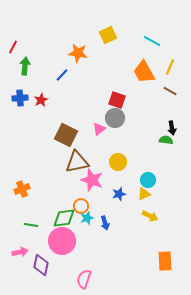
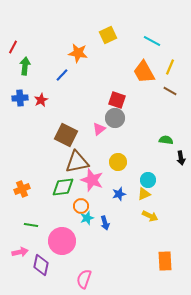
black arrow: moved 9 px right, 30 px down
green diamond: moved 1 px left, 31 px up
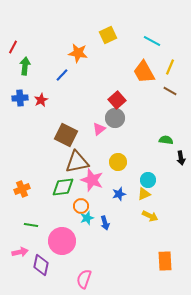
red square: rotated 30 degrees clockwise
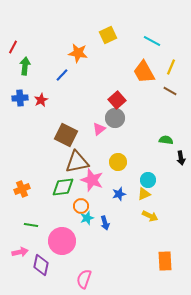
yellow line: moved 1 px right
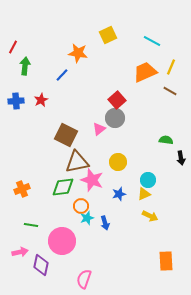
orange trapezoid: moved 1 px right; rotated 95 degrees clockwise
blue cross: moved 4 px left, 3 px down
orange rectangle: moved 1 px right
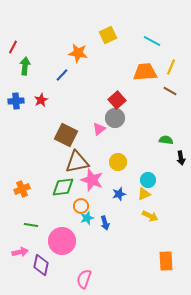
orange trapezoid: rotated 20 degrees clockwise
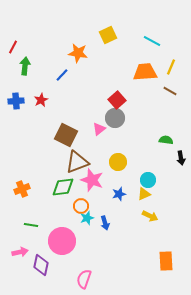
brown triangle: rotated 10 degrees counterclockwise
